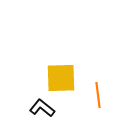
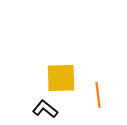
black L-shape: moved 3 px right, 1 px down
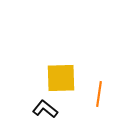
orange line: moved 1 px right, 1 px up; rotated 15 degrees clockwise
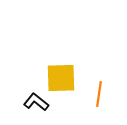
black L-shape: moved 9 px left, 7 px up
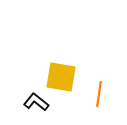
yellow square: moved 1 px up; rotated 12 degrees clockwise
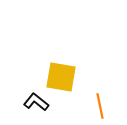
orange line: moved 1 px right, 12 px down; rotated 20 degrees counterclockwise
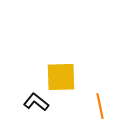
yellow square: rotated 12 degrees counterclockwise
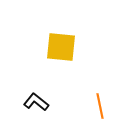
yellow square: moved 30 px up; rotated 8 degrees clockwise
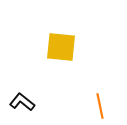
black L-shape: moved 14 px left
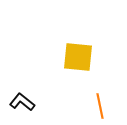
yellow square: moved 17 px right, 10 px down
